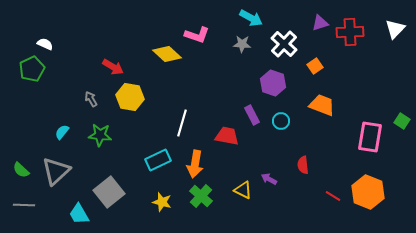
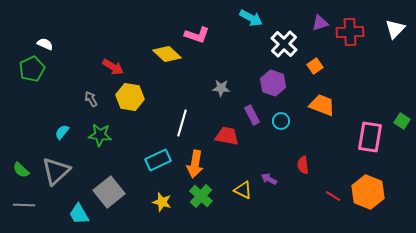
gray star: moved 21 px left, 44 px down
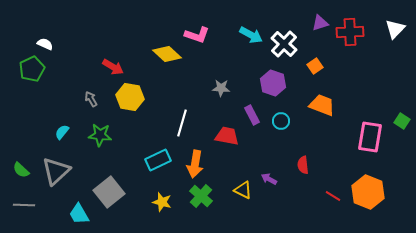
cyan arrow: moved 17 px down
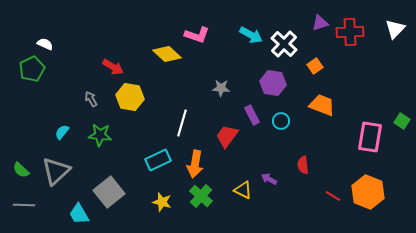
purple hexagon: rotated 10 degrees counterclockwise
red trapezoid: rotated 65 degrees counterclockwise
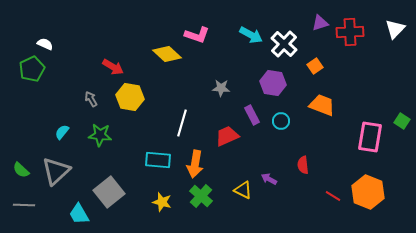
red trapezoid: rotated 30 degrees clockwise
cyan rectangle: rotated 30 degrees clockwise
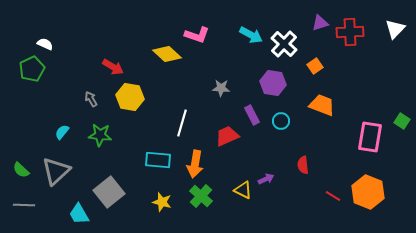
purple arrow: moved 3 px left; rotated 126 degrees clockwise
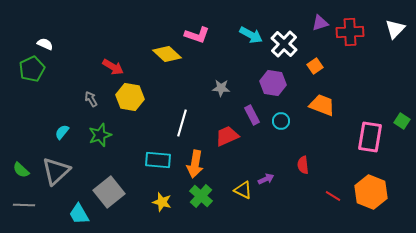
green star: rotated 25 degrees counterclockwise
orange hexagon: moved 3 px right
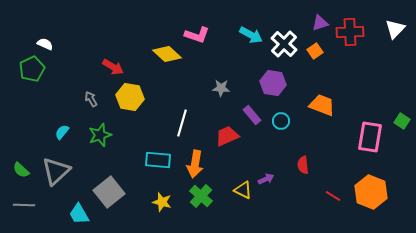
orange square: moved 15 px up
purple rectangle: rotated 12 degrees counterclockwise
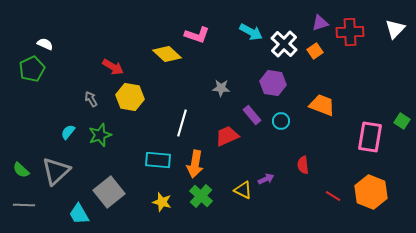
cyan arrow: moved 3 px up
cyan semicircle: moved 6 px right
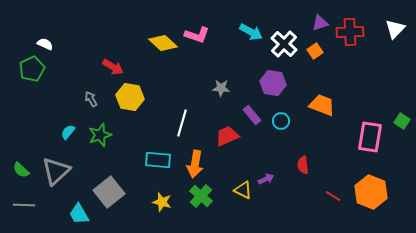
yellow diamond: moved 4 px left, 11 px up
